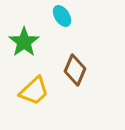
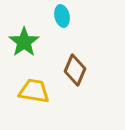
cyan ellipse: rotated 20 degrees clockwise
yellow trapezoid: rotated 128 degrees counterclockwise
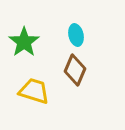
cyan ellipse: moved 14 px right, 19 px down
yellow trapezoid: rotated 8 degrees clockwise
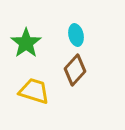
green star: moved 2 px right, 1 px down
brown diamond: rotated 20 degrees clockwise
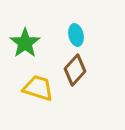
green star: moved 1 px left
yellow trapezoid: moved 4 px right, 3 px up
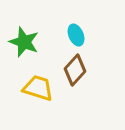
cyan ellipse: rotated 10 degrees counterclockwise
green star: moved 1 px left, 1 px up; rotated 16 degrees counterclockwise
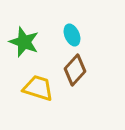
cyan ellipse: moved 4 px left
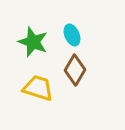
green star: moved 9 px right
brown diamond: rotated 12 degrees counterclockwise
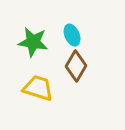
green star: rotated 12 degrees counterclockwise
brown diamond: moved 1 px right, 4 px up
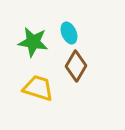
cyan ellipse: moved 3 px left, 2 px up
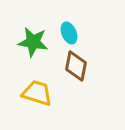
brown diamond: rotated 20 degrees counterclockwise
yellow trapezoid: moved 1 px left, 5 px down
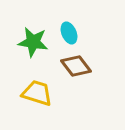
brown diamond: rotated 48 degrees counterclockwise
